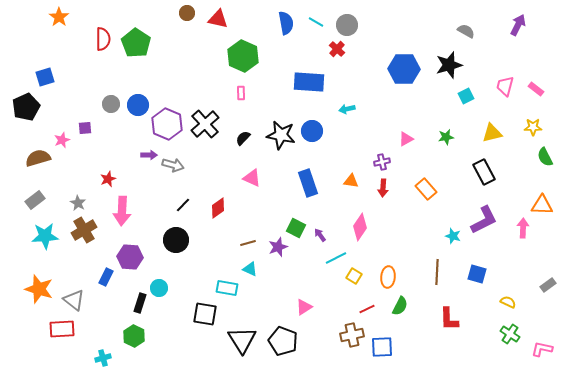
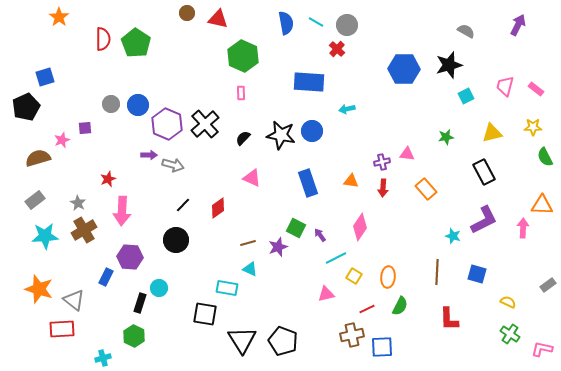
pink triangle at (406, 139): moved 1 px right, 15 px down; rotated 35 degrees clockwise
pink triangle at (304, 307): moved 22 px right, 13 px up; rotated 18 degrees clockwise
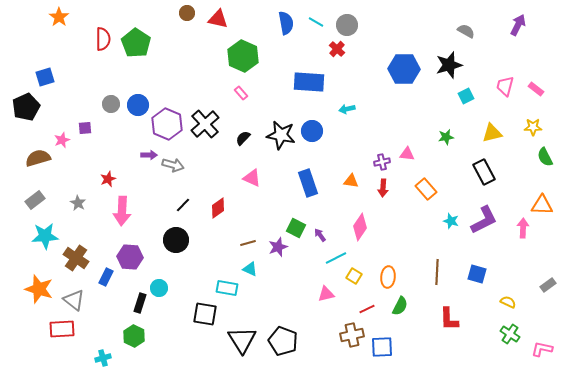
pink rectangle at (241, 93): rotated 40 degrees counterclockwise
brown cross at (84, 230): moved 8 px left, 28 px down; rotated 25 degrees counterclockwise
cyan star at (453, 236): moved 2 px left, 15 px up
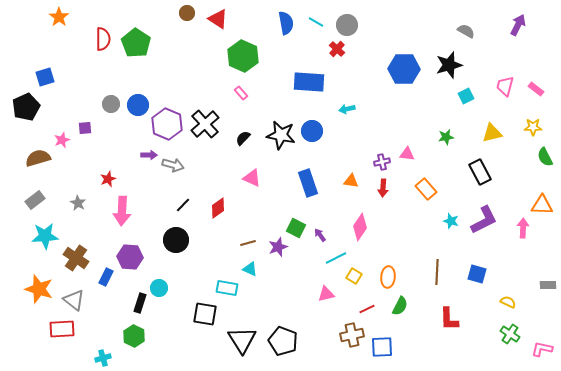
red triangle at (218, 19): rotated 20 degrees clockwise
black rectangle at (484, 172): moved 4 px left
gray rectangle at (548, 285): rotated 35 degrees clockwise
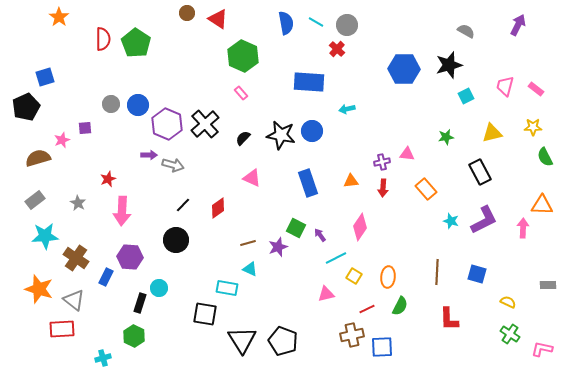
orange triangle at (351, 181): rotated 14 degrees counterclockwise
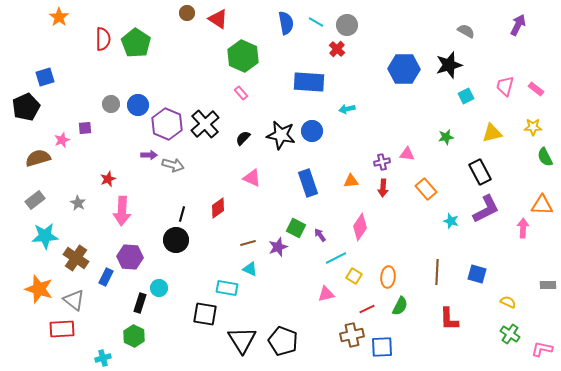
black line at (183, 205): moved 1 px left, 9 px down; rotated 28 degrees counterclockwise
purple L-shape at (484, 220): moved 2 px right, 11 px up
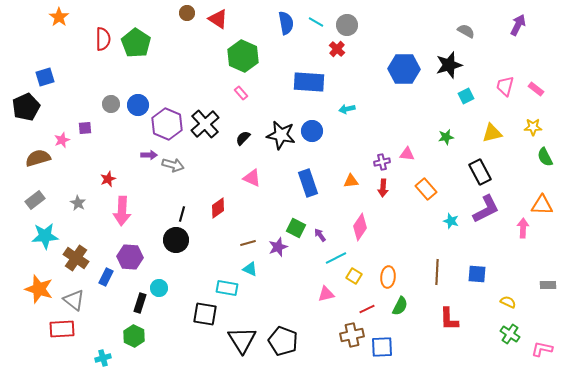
blue square at (477, 274): rotated 12 degrees counterclockwise
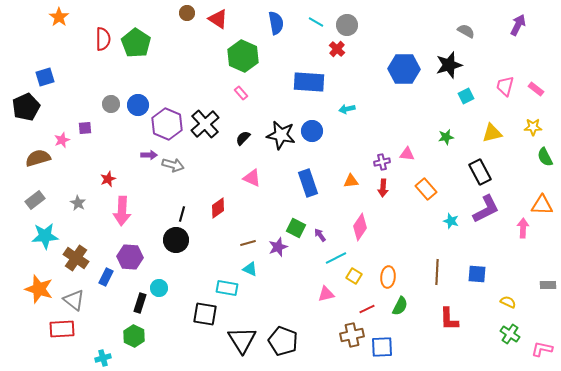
blue semicircle at (286, 23): moved 10 px left
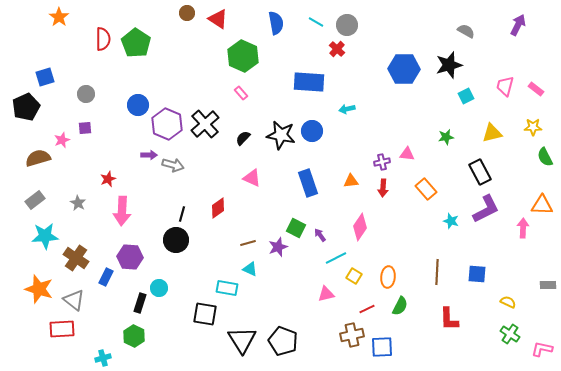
gray circle at (111, 104): moved 25 px left, 10 px up
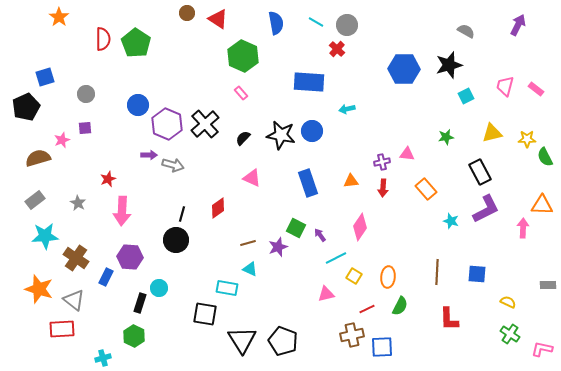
yellow star at (533, 127): moved 6 px left, 12 px down
